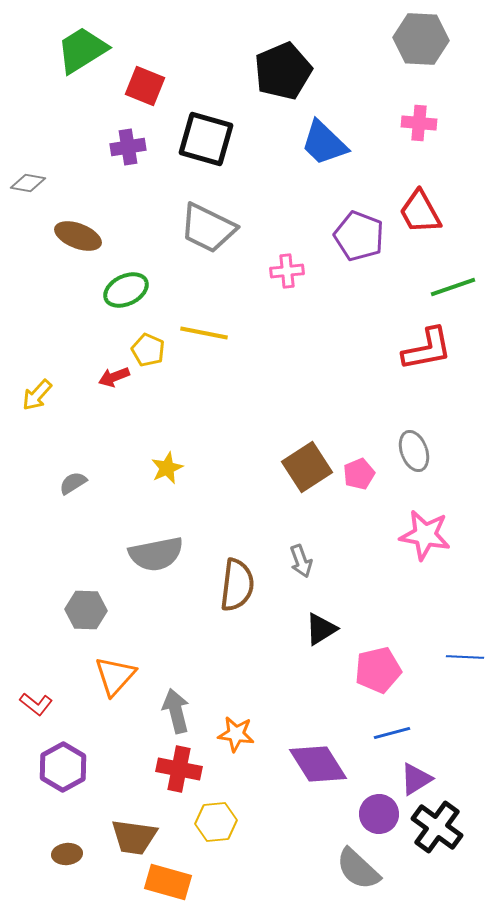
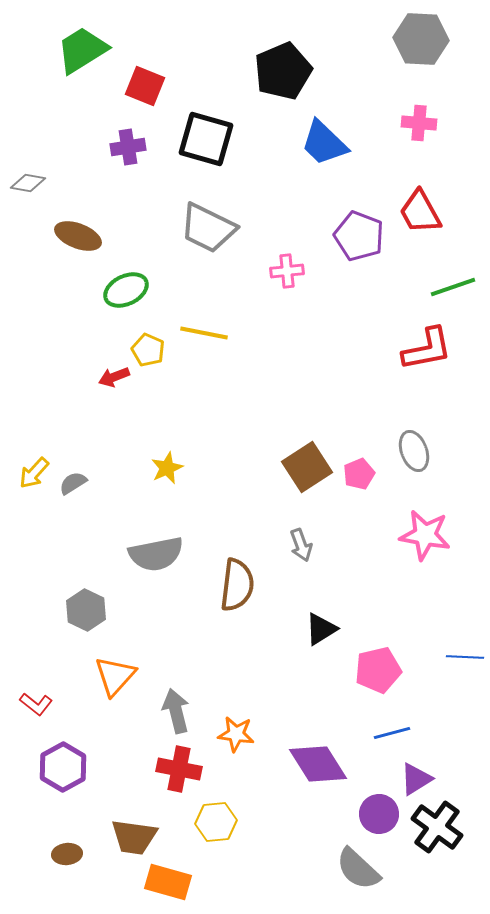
yellow arrow at (37, 395): moved 3 px left, 78 px down
gray arrow at (301, 561): moved 16 px up
gray hexagon at (86, 610): rotated 24 degrees clockwise
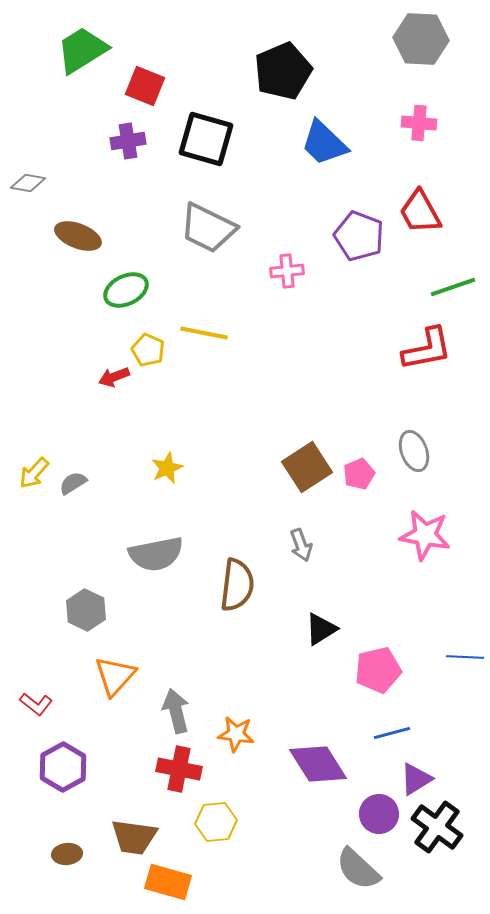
purple cross at (128, 147): moved 6 px up
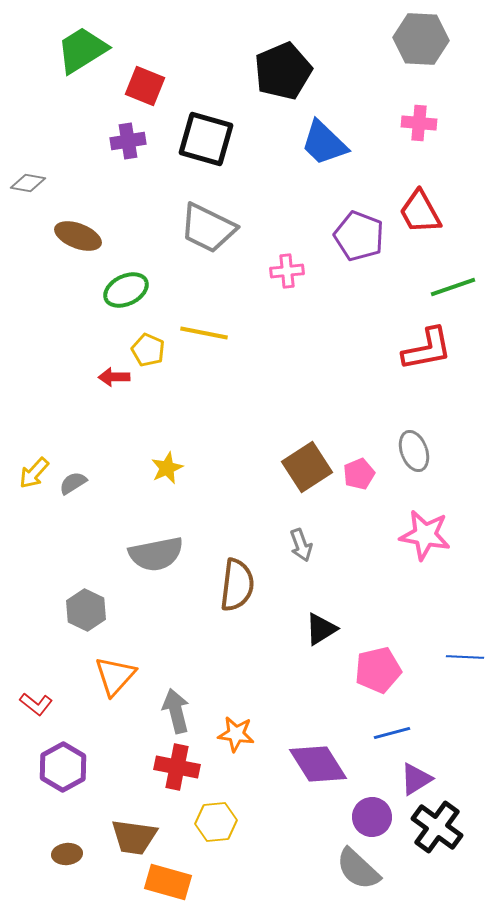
red arrow at (114, 377): rotated 20 degrees clockwise
red cross at (179, 769): moved 2 px left, 2 px up
purple circle at (379, 814): moved 7 px left, 3 px down
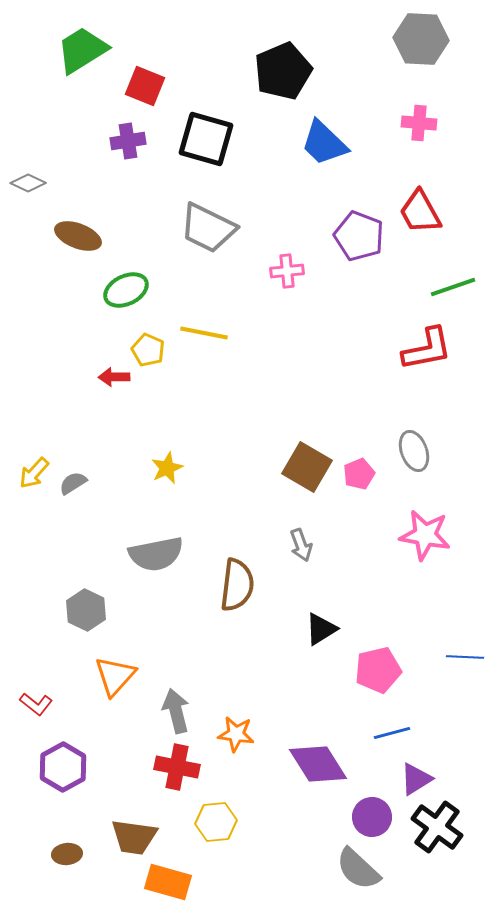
gray diamond at (28, 183): rotated 16 degrees clockwise
brown square at (307, 467): rotated 27 degrees counterclockwise
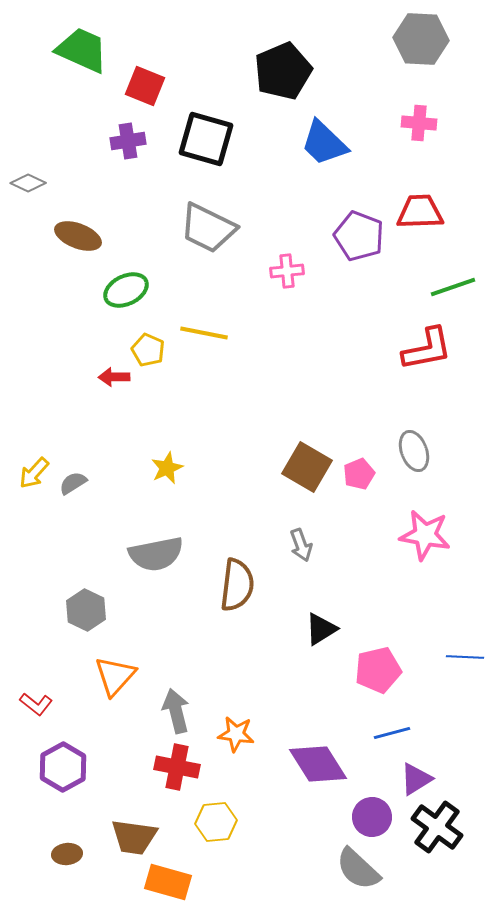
green trapezoid at (82, 50): rotated 56 degrees clockwise
red trapezoid at (420, 212): rotated 117 degrees clockwise
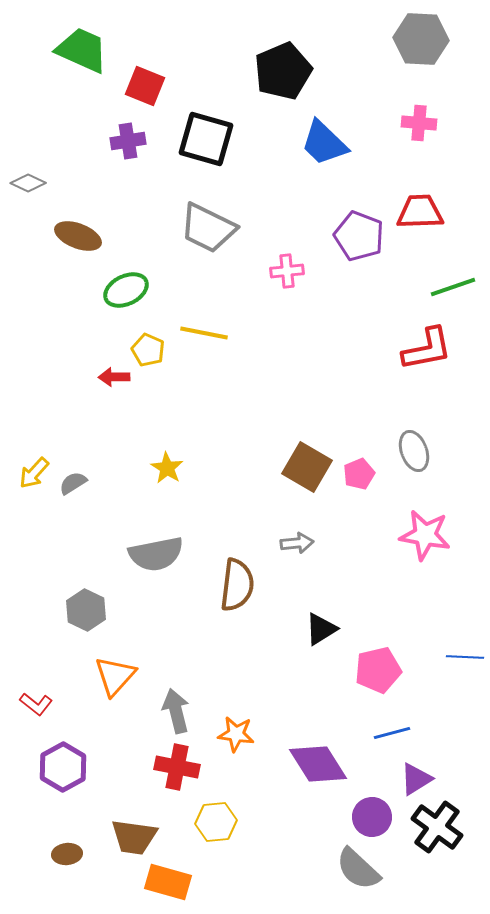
yellow star at (167, 468): rotated 16 degrees counterclockwise
gray arrow at (301, 545): moved 4 px left, 2 px up; rotated 76 degrees counterclockwise
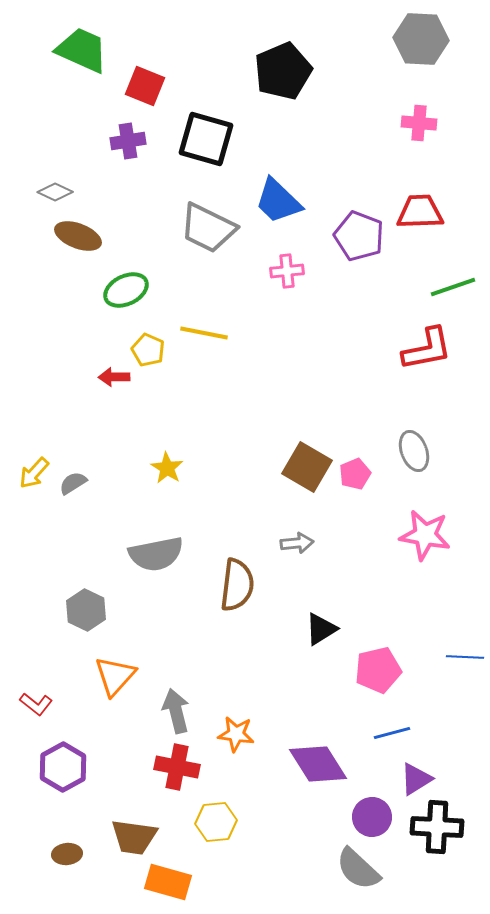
blue trapezoid at (324, 143): moved 46 px left, 58 px down
gray diamond at (28, 183): moved 27 px right, 9 px down
pink pentagon at (359, 474): moved 4 px left
black cross at (437, 827): rotated 33 degrees counterclockwise
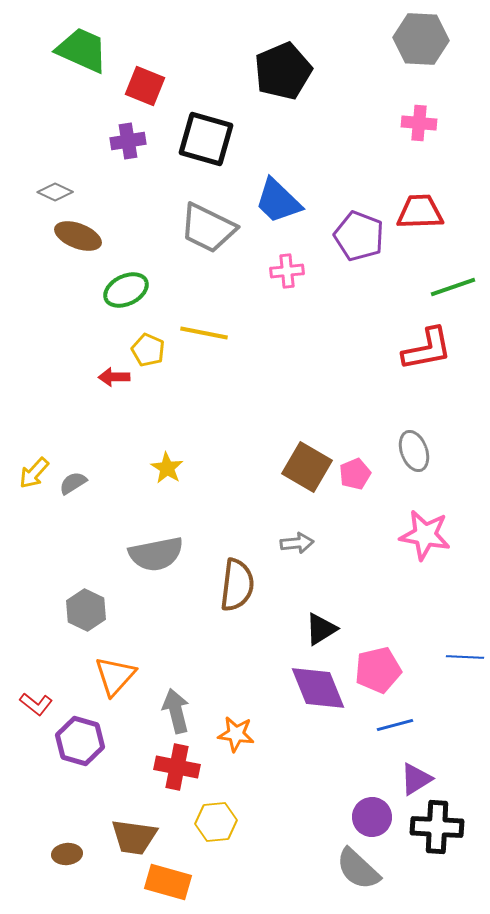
blue line at (392, 733): moved 3 px right, 8 px up
purple diamond at (318, 764): moved 76 px up; rotated 10 degrees clockwise
purple hexagon at (63, 767): moved 17 px right, 26 px up; rotated 15 degrees counterclockwise
